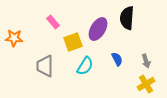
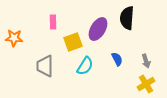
pink rectangle: rotated 40 degrees clockwise
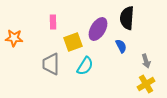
blue semicircle: moved 4 px right, 13 px up
gray trapezoid: moved 6 px right, 2 px up
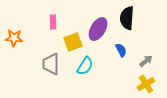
blue semicircle: moved 4 px down
gray arrow: rotated 112 degrees counterclockwise
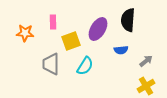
black semicircle: moved 1 px right, 2 px down
orange star: moved 11 px right, 5 px up
yellow square: moved 2 px left, 1 px up
blue semicircle: rotated 112 degrees clockwise
yellow cross: moved 2 px down
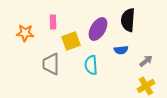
cyan semicircle: moved 6 px right, 1 px up; rotated 144 degrees clockwise
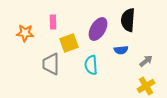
yellow square: moved 2 px left, 2 px down
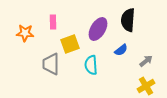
yellow square: moved 1 px right, 1 px down
blue semicircle: rotated 32 degrees counterclockwise
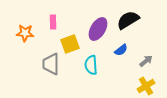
black semicircle: rotated 55 degrees clockwise
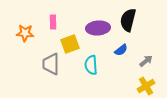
black semicircle: rotated 45 degrees counterclockwise
purple ellipse: moved 1 px up; rotated 55 degrees clockwise
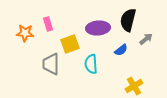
pink rectangle: moved 5 px left, 2 px down; rotated 16 degrees counterclockwise
gray arrow: moved 22 px up
cyan semicircle: moved 1 px up
yellow cross: moved 12 px left
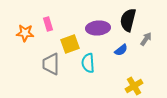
gray arrow: rotated 16 degrees counterclockwise
cyan semicircle: moved 3 px left, 1 px up
